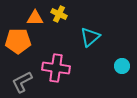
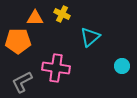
yellow cross: moved 3 px right
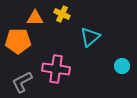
pink cross: moved 1 px down
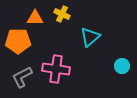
gray L-shape: moved 5 px up
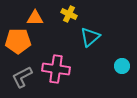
yellow cross: moved 7 px right
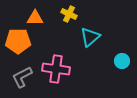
cyan circle: moved 5 px up
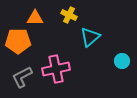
yellow cross: moved 1 px down
pink cross: rotated 20 degrees counterclockwise
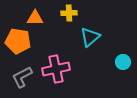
yellow cross: moved 2 px up; rotated 28 degrees counterclockwise
orange pentagon: rotated 10 degrees clockwise
cyan circle: moved 1 px right, 1 px down
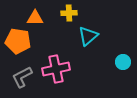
cyan triangle: moved 2 px left, 1 px up
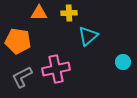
orange triangle: moved 4 px right, 5 px up
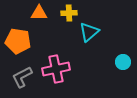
cyan triangle: moved 1 px right, 4 px up
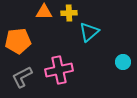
orange triangle: moved 5 px right, 1 px up
orange pentagon: rotated 15 degrees counterclockwise
pink cross: moved 3 px right, 1 px down
